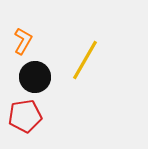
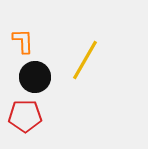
orange L-shape: rotated 32 degrees counterclockwise
red pentagon: rotated 8 degrees clockwise
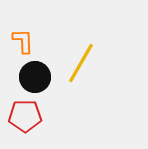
yellow line: moved 4 px left, 3 px down
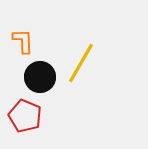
black circle: moved 5 px right
red pentagon: rotated 24 degrees clockwise
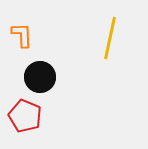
orange L-shape: moved 1 px left, 6 px up
yellow line: moved 29 px right, 25 px up; rotated 18 degrees counterclockwise
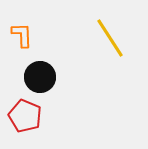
yellow line: rotated 45 degrees counterclockwise
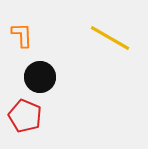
yellow line: rotated 27 degrees counterclockwise
